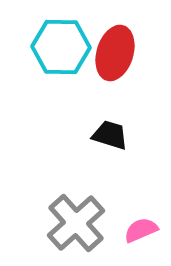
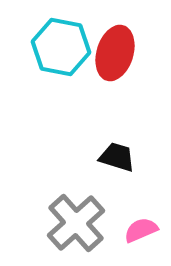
cyan hexagon: rotated 10 degrees clockwise
black trapezoid: moved 7 px right, 22 px down
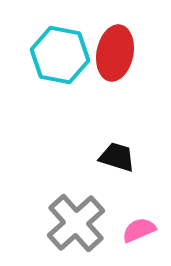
cyan hexagon: moved 1 px left, 8 px down
red ellipse: rotated 6 degrees counterclockwise
pink semicircle: moved 2 px left
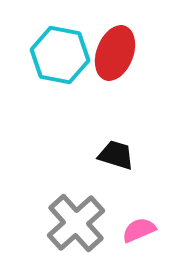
red ellipse: rotated 10 degrees clockwise
black trapezoid: moved 1 px left, 2 px up
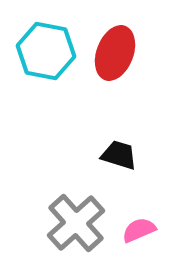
cyan hexagon: moved 14 px left, 4 px up
black trapezoid: moved 3 px right
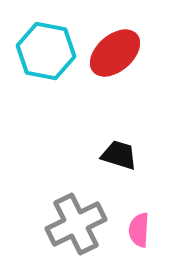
red ellipse: rotated 28 degrees clockwise
gray cross: moved 1 px down; rotated 16 degrees clockwise
pink semicircle: rotated 64 degrees counterclockwise
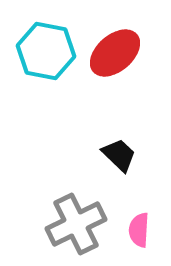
black trapezoid: rotated 27 degrees clockwise
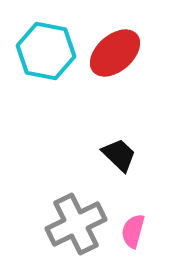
pink semicircle: moved 6 px left, 1 px down; rotated 12 degrees clockwise
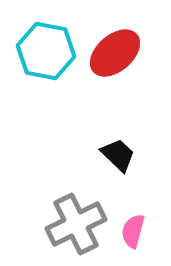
black trapezoid: moved 1 px left
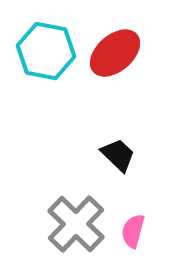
gray cross: rotated 20 degrees counterclockwise
